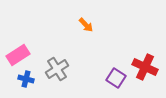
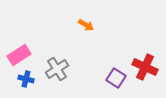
orange arrow: rotated 14 degrees counterclockwise
pink rectangle: moved 1 px right
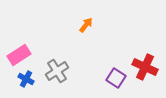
orange arrow: rotated 84 degrees counterclockwise
gray cross: moved 2 px down
blue cross: rotated 14 degrees clockwise
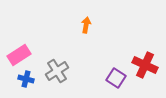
orange arrow: rotated 28 degrees counterclockwise
red cross: moved 2 px up
blue cross: rotated 14 degrees counterclockwise
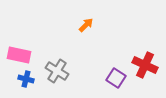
orange arrow: rotated 35 degrees clockwise
pink rectangle: rotated 45 degrees clockwise
gray cross: rotated 25 degrees counterclockwise
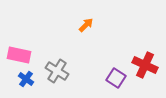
blue cross: rotated 21 degrees clockwise
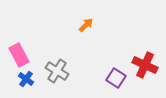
pink rectangle: rotated 50 degrees clockwise
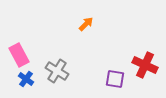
orange arrow: moved 1 px up
purple square: moved 1 px left, 1 px down; rotated 24 degrees counterclockwise
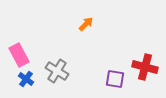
red cross: moved 2 px down; rotated 10 degrees counterclockwise
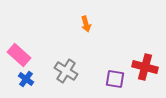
orange arrow: rotated 119 degrees clockwise
pink rectangle: rotated 20 degrees counterclockwise
gray cross: moved 9 px right
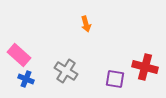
blue cross: rotated 14 degrees counterclockwise
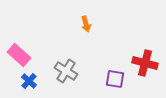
red cross: moved 4 px up
blue cross: moved 3 px right, 2 px down; rotated 21 degrees clockwise
